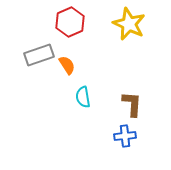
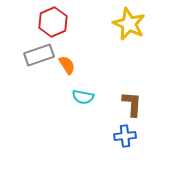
red hexagon: moved 17 px left
cyan semicircle: rotated 70 degrees counterclockwise
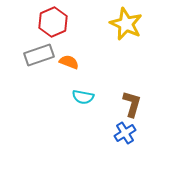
yellow star: moved 3 px left
orange semicircle: moved 2 px right, 3 px up; rotated 36 degrees counterclockwise
brown L-shape: rotated 12 degrees clockwise
blue cross: moved 3 px up; rotated 25 degrees counterclockwise
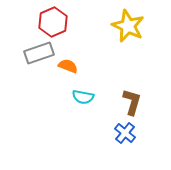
yellow star: moved 2 px right, 2 px down
gray rectangle: moved 2 px up
orange semicircle: moved 1 px left, 4 px down
brown L-shape: moved 2 px up
blue cross: rotated 20 degrees counterclockwise
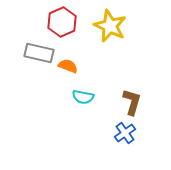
red hexagon: moved 9 px right
yellow star: moved 18 px left
gray rectangle: rotated 32 degrees clockwise
blue cross: rotated 15 degrees clockwise
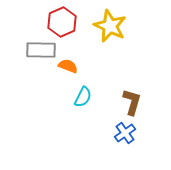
gray rectangle: moved 2 px right, 3 px up; rotated 12 degrees counterclockwise
cyan semicircle: rotated 75 degrees counterclockwise
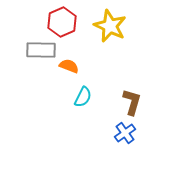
orange semicircle: moved 1 px right
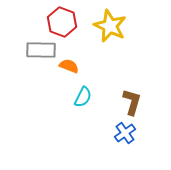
red hexagon: rotated 16 degrees counterclockwise
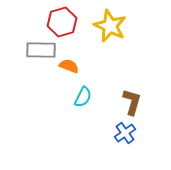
red hexagon: rotated 24 degrees clockwise
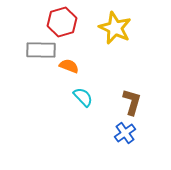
yellow star: moved 5 px right, 2 px down
cyan semicircle: rotated 70 degrees counterclockwise
